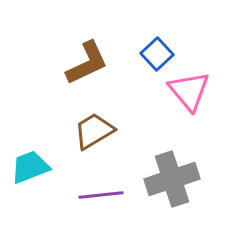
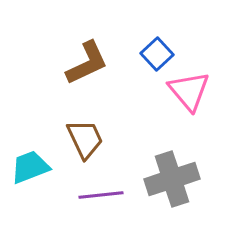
brown trapezoid: moved 9 px left, 8 px down; rotated 96 degrees clockwise
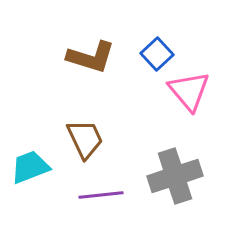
brown L-shape: moved 4 px right, 6 px up; rotated 42 degrees clockwise
gray cross: moved 3 px right, 3 px up
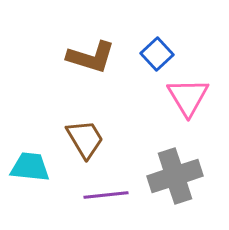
pink triangle: moved 1 px left, 6 px down; rotated 9 degrees clockwise
brown trapezoid: rotated 6 degrees counterclockwise
cyan trapezoid: rotated 27 degrees clockwise
purple line: moved 5 px right
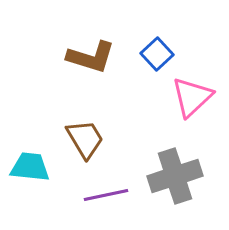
pink triangle: moved 4 px right; rotated 18 degrees clockwise
purple line: rotated 6 degrees counterclockwise
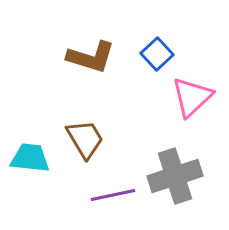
cyan trapezoid: moved 9 px up
purple line: moved 7 px right
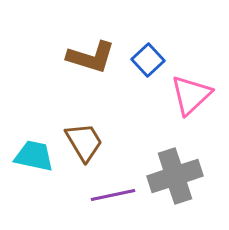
blue square: moved 9 px left, 6 px down
pink triangle: moved 1 px left, 2 px up
brown trapezoid: moved 1 px left, 3 px down
cyan trapezoid: moved 4 px right, 2 px up; rotated 6 degrees clockwise
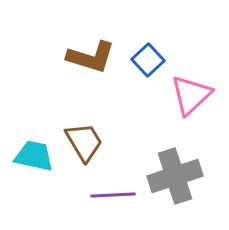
purple line: rotated 9 degrees clockwise
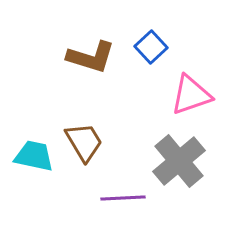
blue square: moved 3 px right, 13 px up
pink triangle: rotated 24 degrees clockwise
gray cross: moved 4 px right, 15 px up; rotated 22 degrees counterclockwise
purple line: moved 10 px right, 3 px down
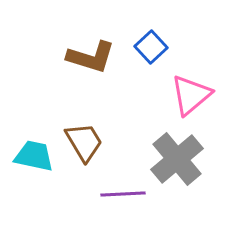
pink triangle: rotated 21 degrees counterclockwise
gray cross: moved 2 px left, 2 px up
purple line: moved 4 px up
